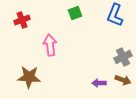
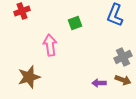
green square: moved 10 px down
red cross: moved 9 px up
brown star: rotated 20 degrees counterclockwise
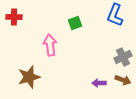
red cross: moved 8 px left, 6 px down; rotated 21 degrees clockwise
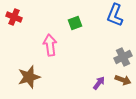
red cross: rotated 21 degrees clockwise
purple arrow: rotated 128 degrees clockwise
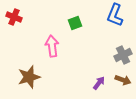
pink arrow: moved 2 px right, 1 px down
gray cross: moved 2 px up
